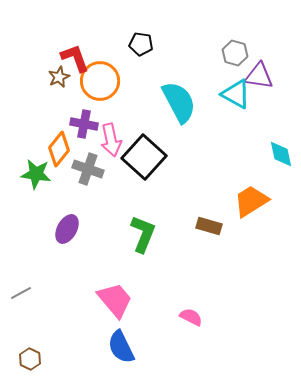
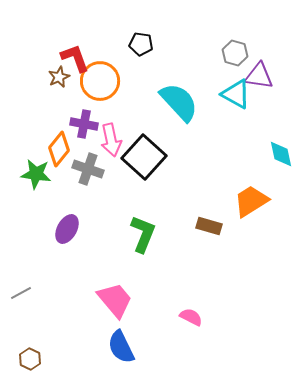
cyan semicircle: rotated 15 degrees counterclockwise
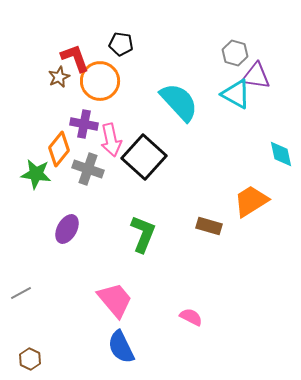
black pentagon: moved 20 px left
purple triangle: moved 3 px left
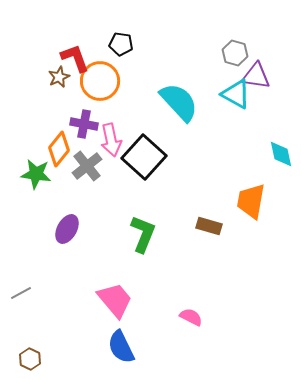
gray cross: moved 1 px left, 3 px up; rotated 32 degrees clockwise
orange trapezoid: rotated 48 degrees counterclockwise
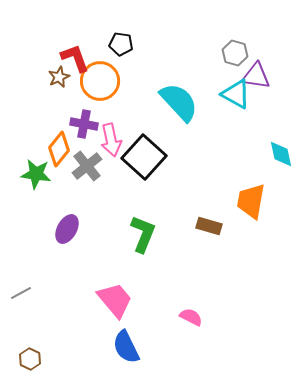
blue semicircle: moved 5 px right
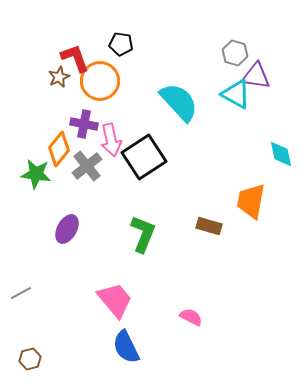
black square: rotated 15 degrees clockwise
brown hexagon: rotated 20 degrees clockwise
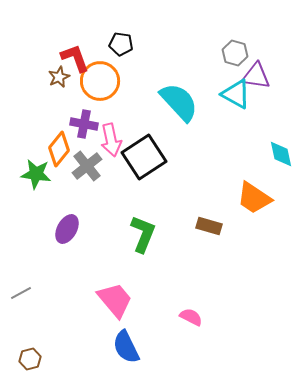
orange trapezoid: moved 3 px right, 3 px up; rotated 66 degrees counterclockwise
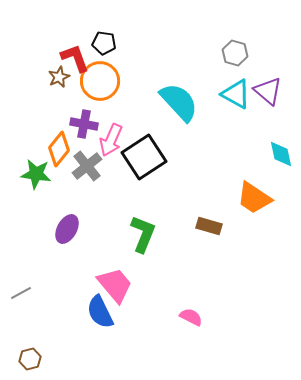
black pentagon: moved 17 px left, 1 px up
purple triangle: moved 12 px right, 15 px down; rotated 32 degrees clockwise
pink arrow: rotated 36 degrees clockwise
pink trapezoid: moved 15 px up
blue semicircle: moved 26 px left, 35 px up
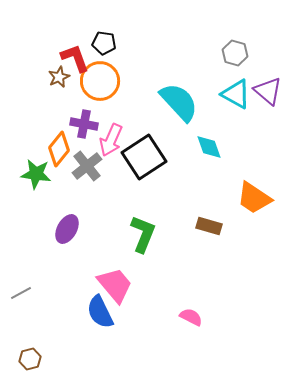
cyan diamond: moved 72 px left, 7 px up; rotated 8 degrees counterclockwise
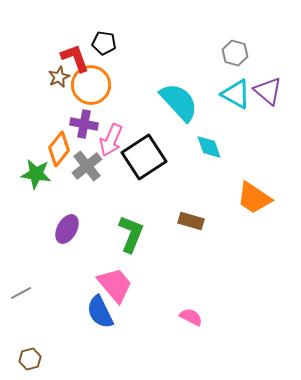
orange circle: moved 9 px left, 4 px down
brown rectangle: moved 18 px left, 5 px up
green L-shape: moved 12 px left
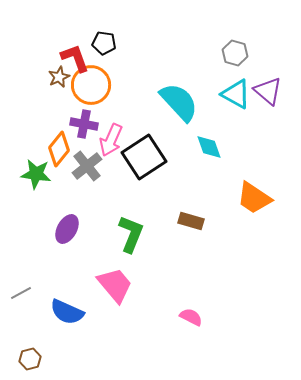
blue semicircle: moved 33 px left; rotated 40 degrees counterclockwise
